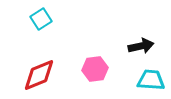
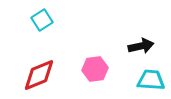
cyan square: moved 1 px right, 1 px down
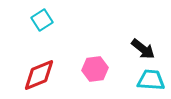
black arrow: moved 2 px right, 3 px down; rotated 50 degrees clockwise
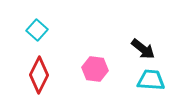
cyan square: moved 5 px left, 10 px down; rotated 15 degrees counterclockwise
pink hexagon: rotated 15 degrees clockwise
red diamond: rotated 42 degrees counterclockwise
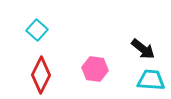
red diamond: moved 2 px right
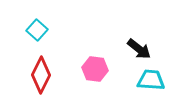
black arrow: moved 4 px left
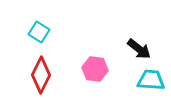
cyan square: moved 2 px right, 2 px down; rotated 10 degrees counterclockwise
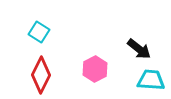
pink hexagon: rotated 25 degrees clockwise
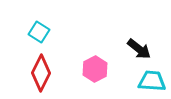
red diamond: moved 2 px up
cyan trapezoid: moved 1 px right, 1 px down
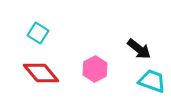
cyan square: moved 1 px left, 1 px down
red diamond: rotated 66 degrees counterclockwise
cyan trapezoid: rotated 16 degrees clockwise
